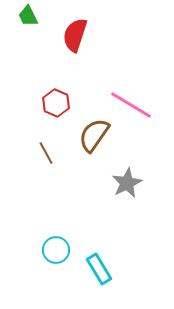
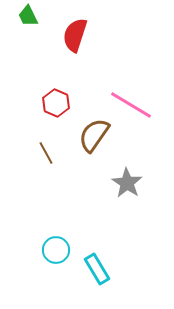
gray star: rotated 12 degrees counterclockwise
cyan rectangle: moved 2 px left
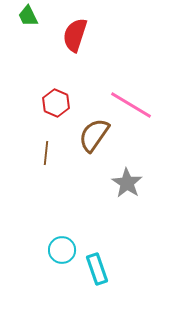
brown line: rotated 35 degrees clockwise
cyan circle: moved 6 px right
cyan rectangle: rotated 12 degrees clockwise
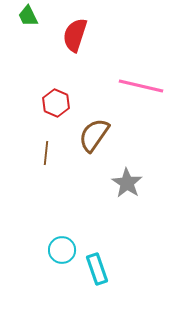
pink line: moved 10 px right, 19 px up; rotated 18 degrees counterclockwise
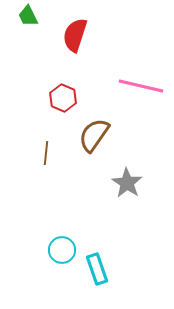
red hexagon: moved 7 px right, 5 px up
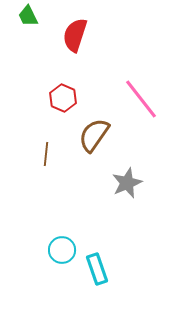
pink line: moved 13 px down; rotated 39 degrees clockwise
brown line: moved 1 px down
gray star: rotated 16 degrees clockwise
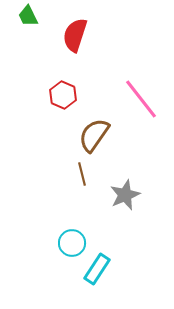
red hexagon: moved 3 px up
brown line: moved 36 px right, 20 px down; rotated 20 degrees counterclockwise
gray star: moved 2 px left, 12 px down
cyan circle: moved 10 px right, 7 px up
cyan rectangle: rotated 52 degrees clockwise
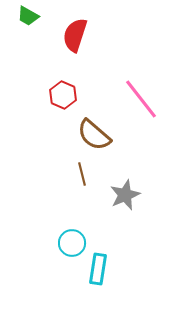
green trapezoid: rotated 35 degrees counterclockwise
brown semicircle: rotated 84 degrees counterclockwise
cyan rectangle: moved 1 px right; rotated 24 degrees counterclockwise
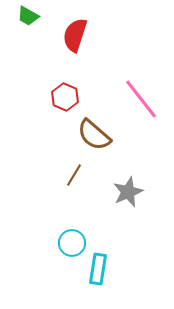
red hexagon: moved 2 px right, 2 px down
brown line: moved 8 px left, 1 px down; rotated 45 degrees clockwise
gray star: moved 3 px right, 3 px up
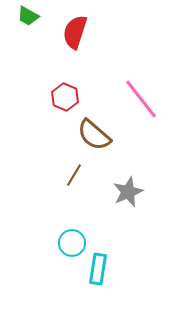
red semicircle: moved 3 px up
